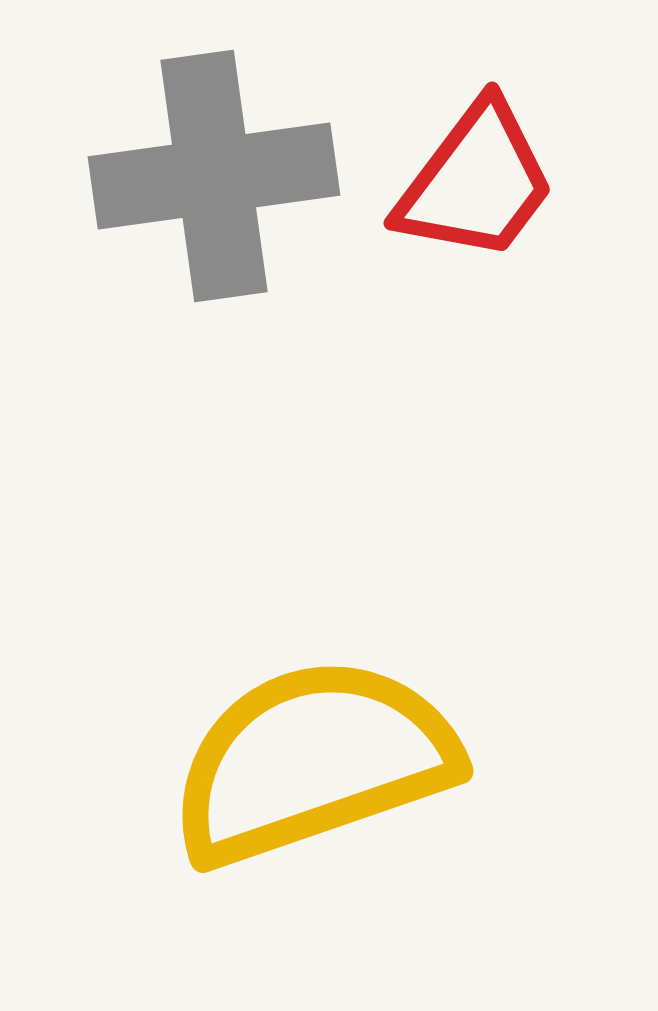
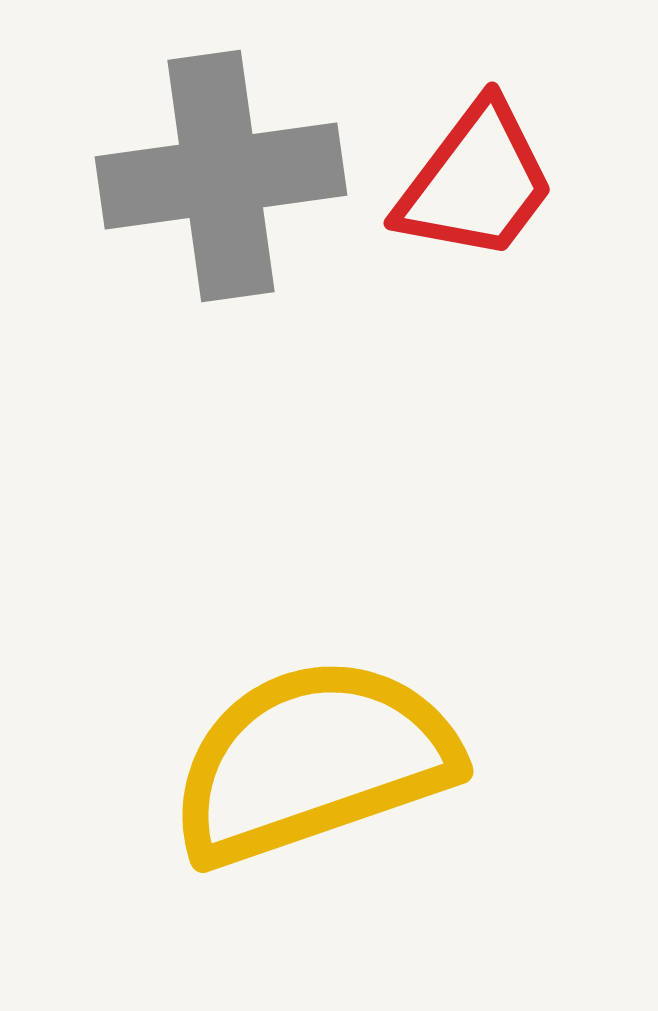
gray cross: moved 7 px right
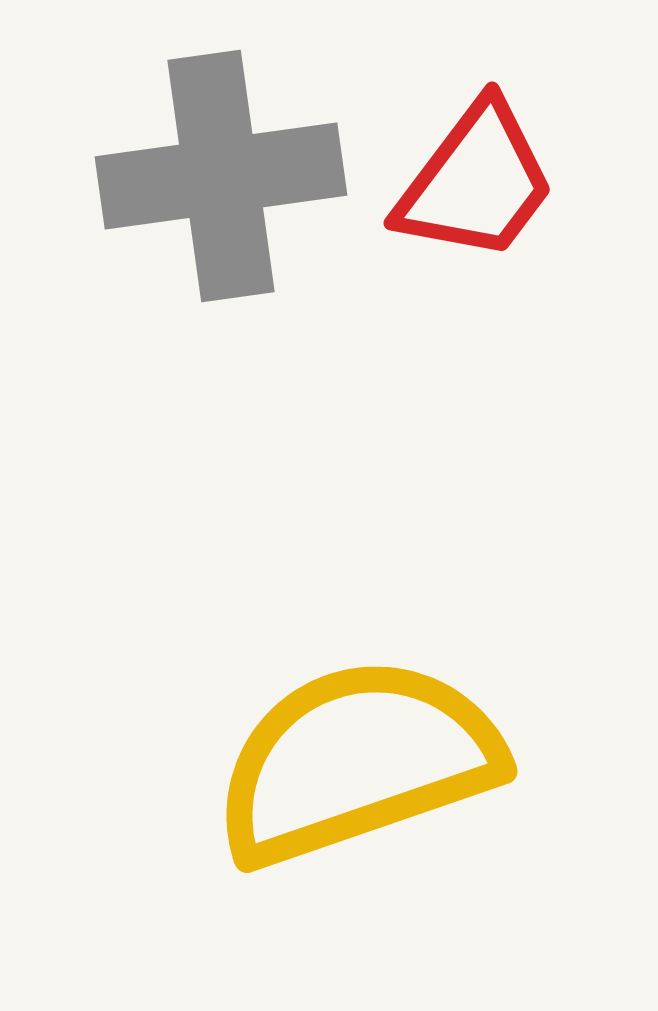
yellow semicircle: moved 44 px right
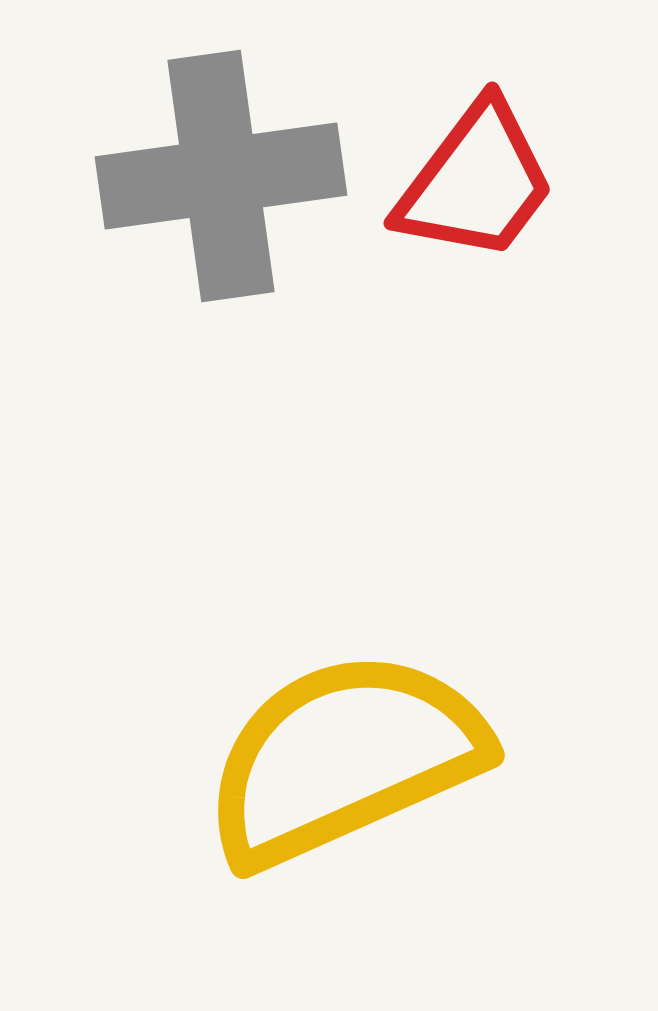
yellow semicircle: moved 13 px left, 3 px up; rotated 5 degrees counterclockwise
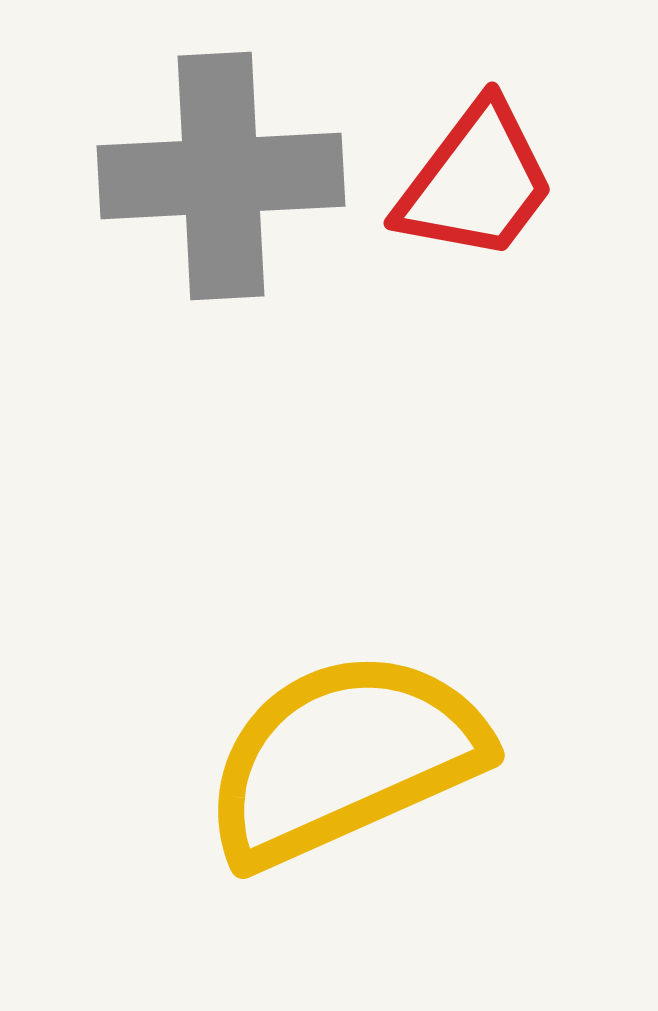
gray cross: rotated 5 degrees clockwise
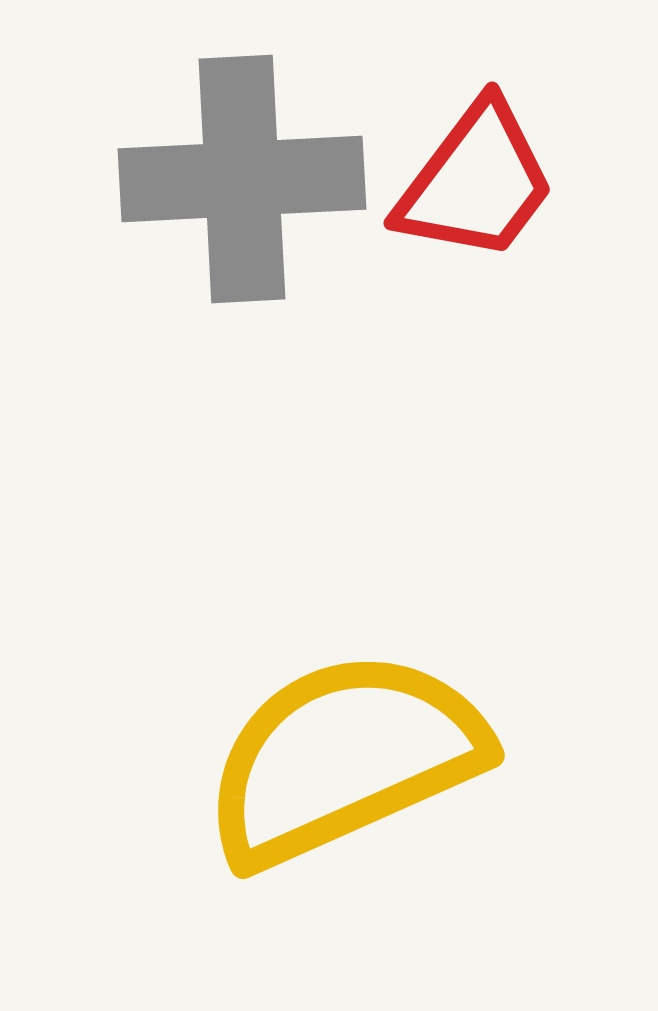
gray cross: moved 21 px right, 3 px down
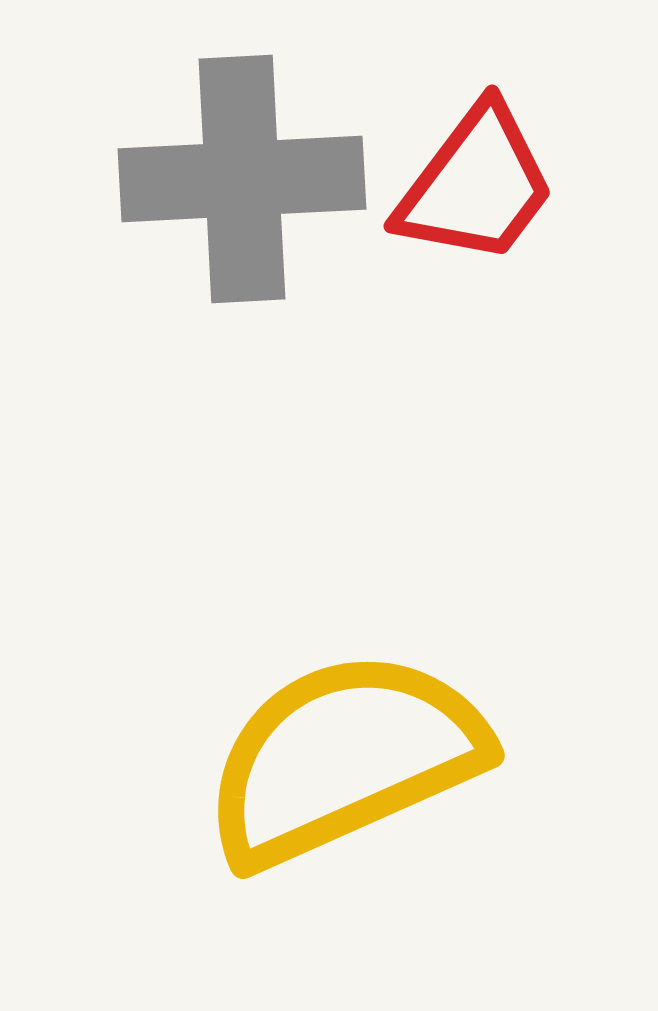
red trapezoid: moved 3 px down
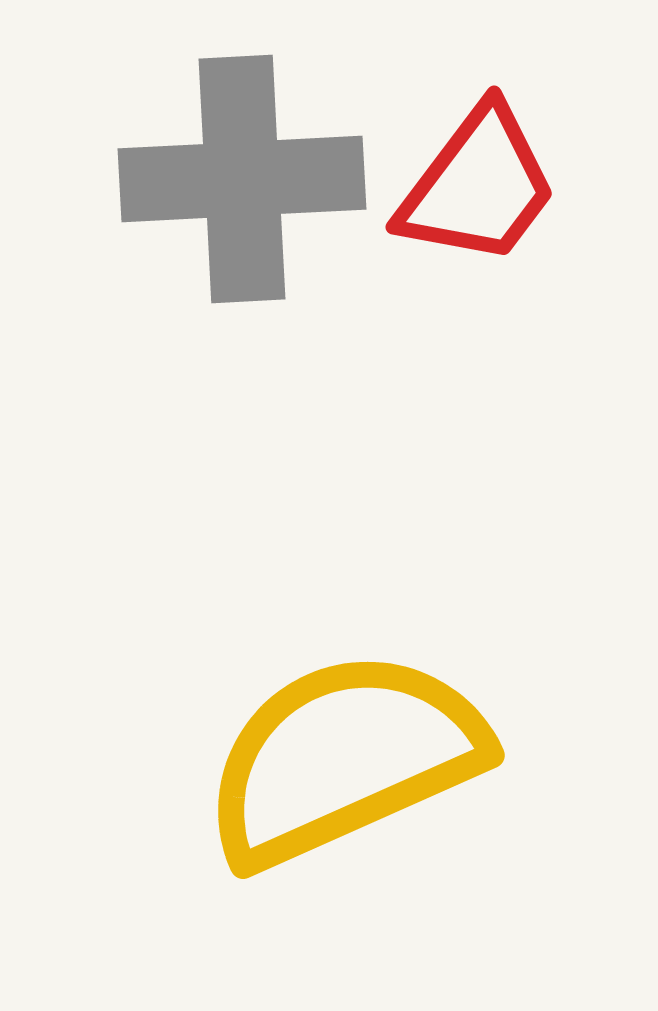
red trapezoid: moved 2 px right, 1 px down
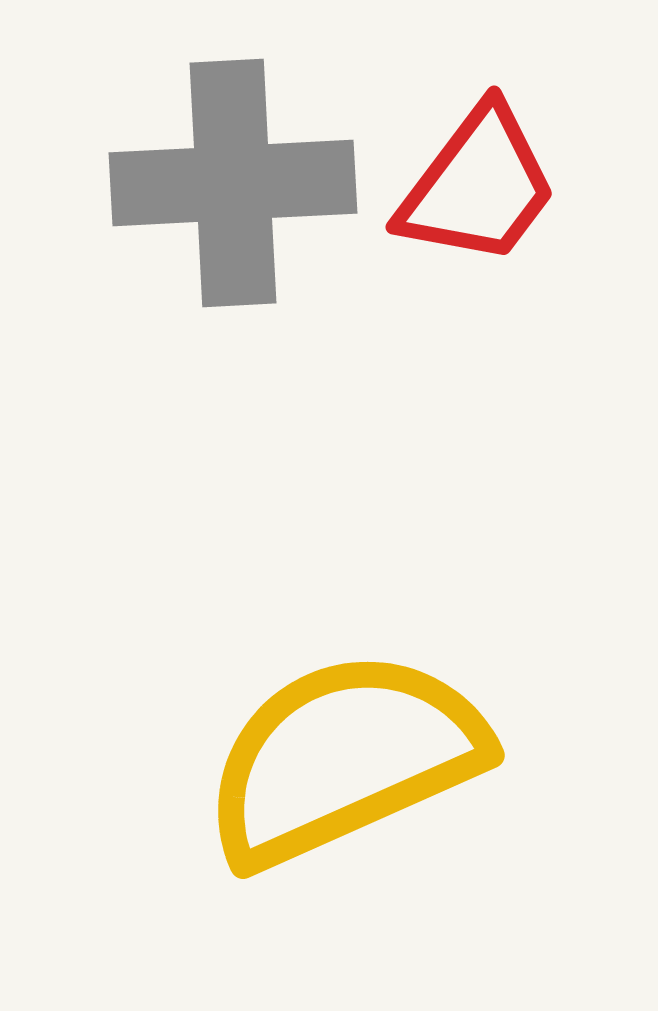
gray cross: moved 9 px left, 4 px down
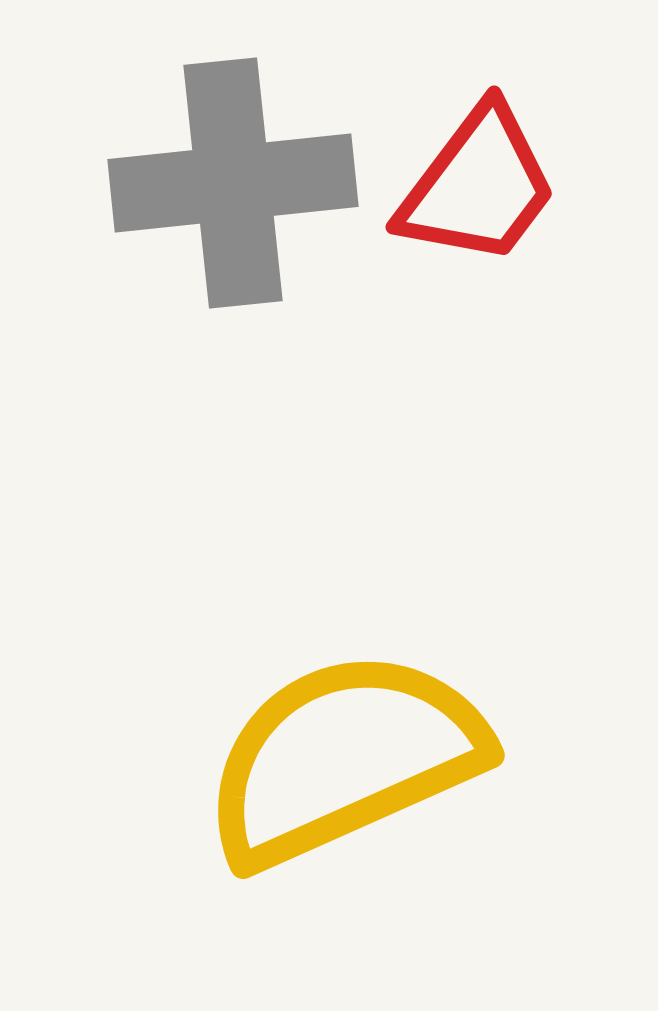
gray cross: rotated 3 degrees counterclockwise
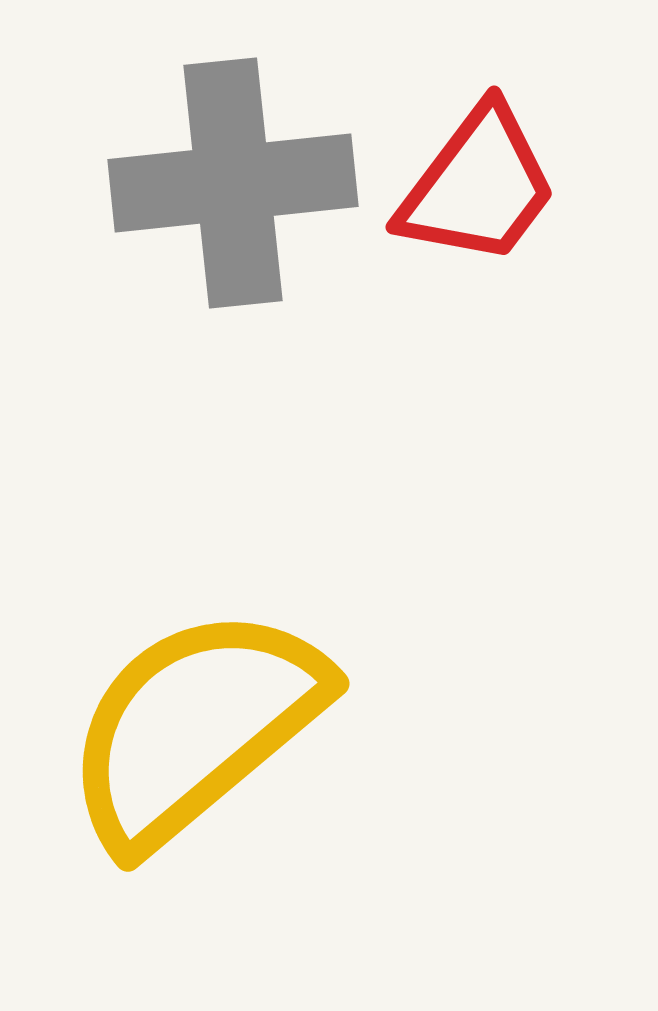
yellow semicircle: moved 149 px left, 31 px up; rotated 16 degrees counterclockwise
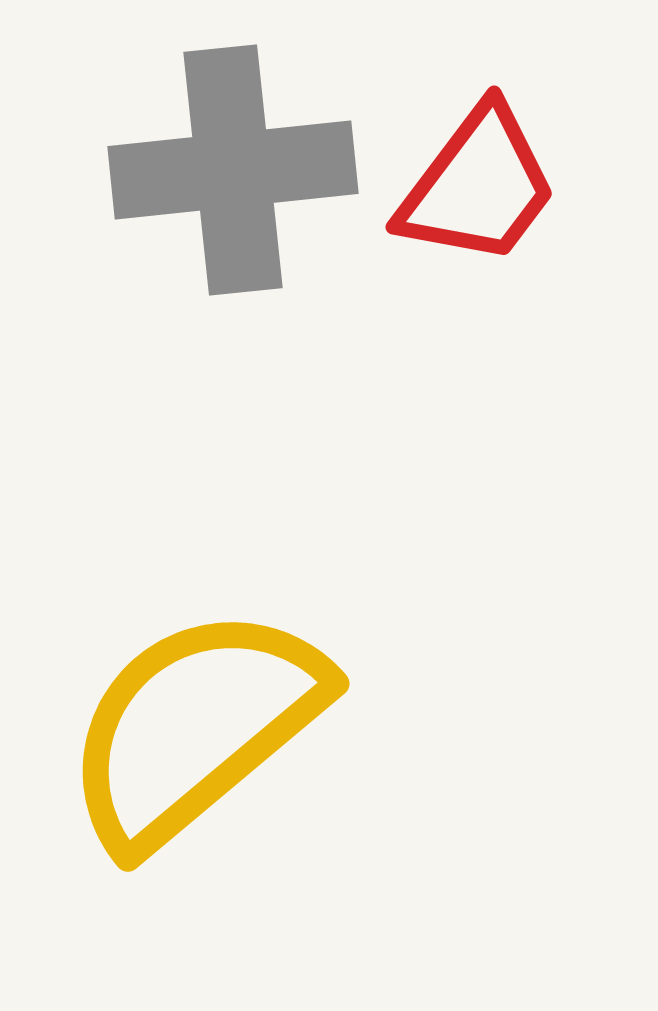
gray cross: moved 13 px up
